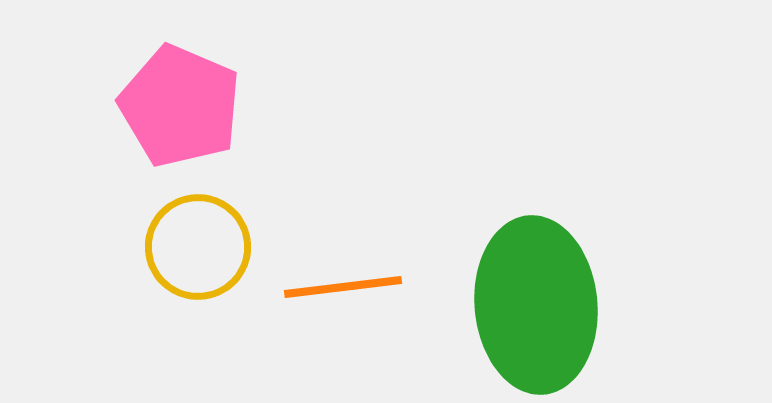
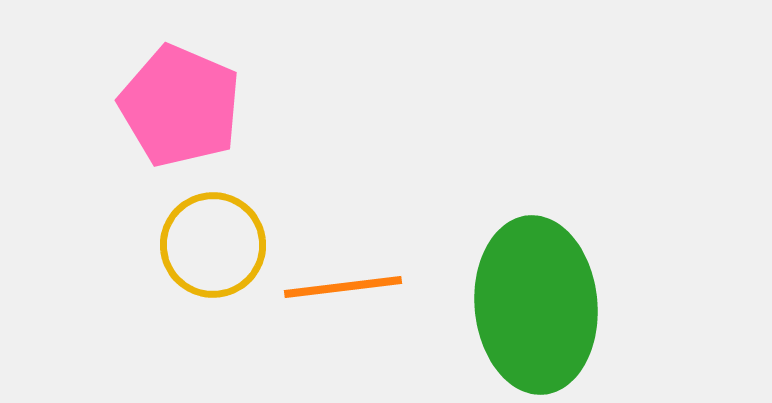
yellow circle: moved 15 px right, 2 px up
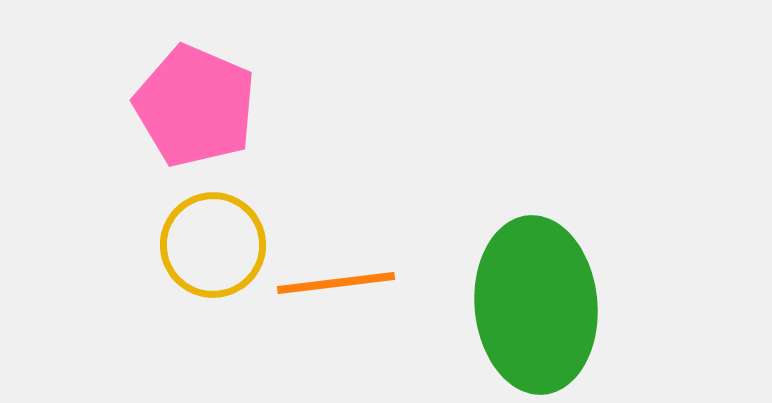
pink pentagon: moved 15 px right
orange line: moved 7 px left, 4 px up
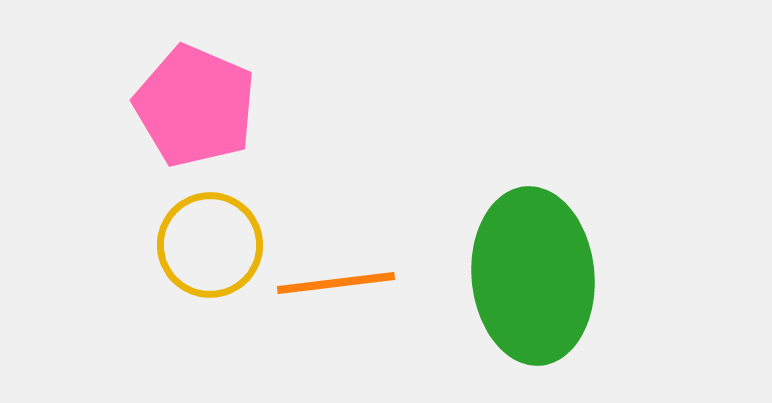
yellow circle: moved 3 px left
green ellipse: moved 3 px left, 29 px up
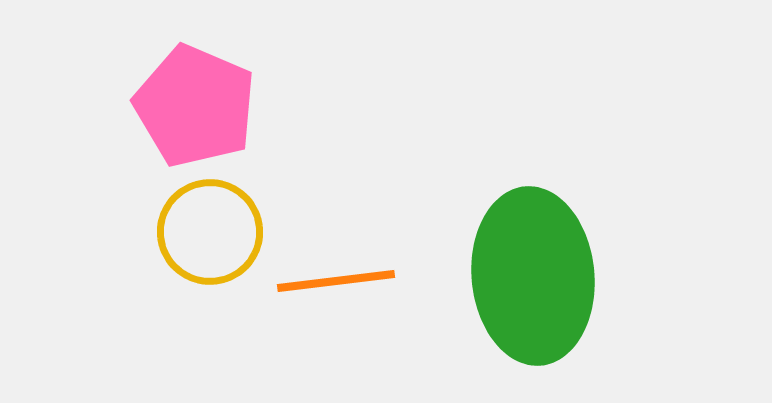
yellow circle: moved 13 px up
orange line: moved 2 px up
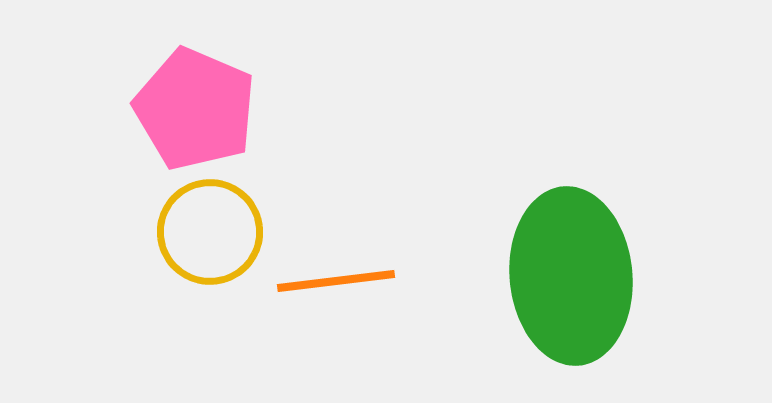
pink pentagon: moved 3 px down
green ellipse: moved 38 px right
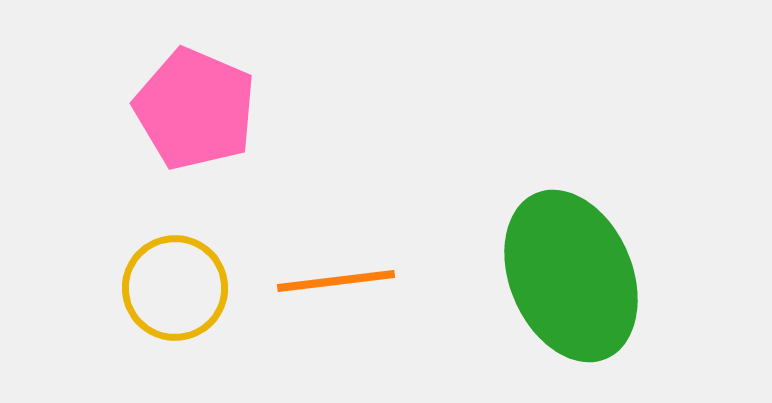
yellow circle: moved 35 px left, 56 px down
green ellipse: rotated 18 degrees counterclockwise
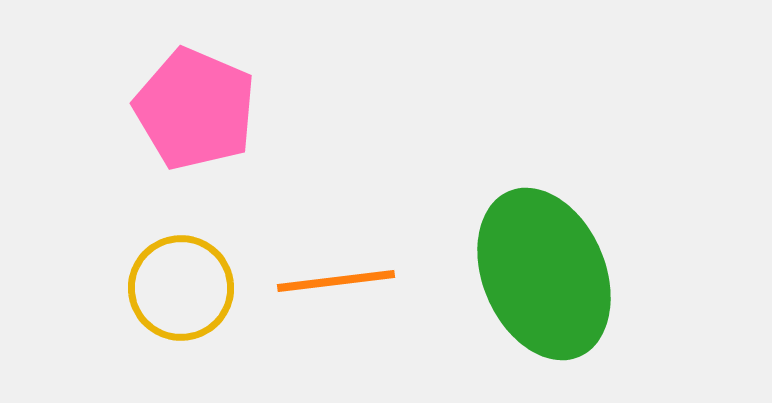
green ellipse: moved 27 px left, 2 px up
yellow circle: moved 6 px right
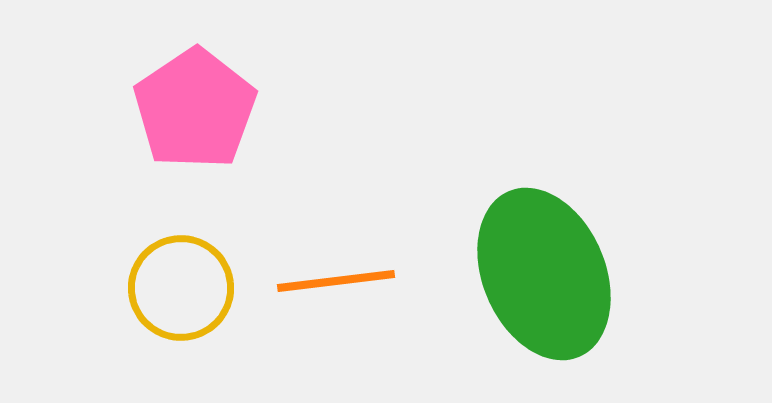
pink pentagon: rotated 15 degrees clockwise
